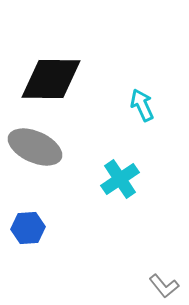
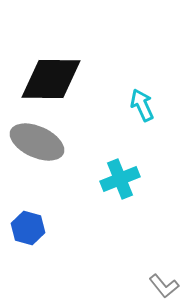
gray ellipse: moved 2 px right, 5 px up
cyan cross: rotated 12 degrees clockwise
blue hexagon: rotated 20 degrees clockwise
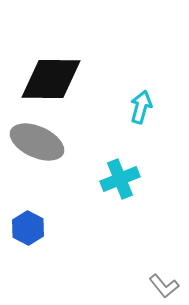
cyan arrow: moved 1 px left, 2 px down; rotated 40 degrees clockwise
blue hexagon: rotated 12 degrees clockwise
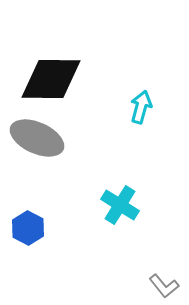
gray ellipse: moved 4 px up
cyan cross: moved 26 px down; rotated 36 degrees counterclockwise
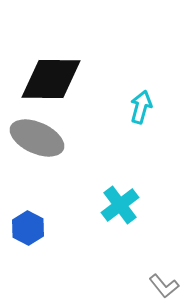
cyan cross: rotated 21 degrees clockwise
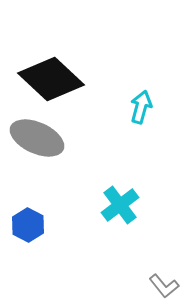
black diamond: rotated 42 degrees clockwise
blue hexagon: moved 3 px up
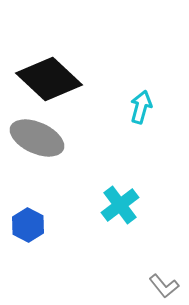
black diamond: moved 2 px left
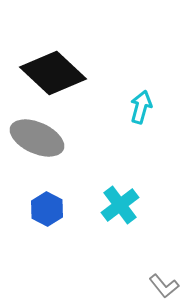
black diamond: moved 4 px right, 6 px up
blue hexagon: moved 19 px right, 16 px up
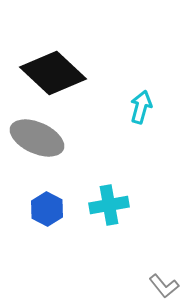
cyan cross: moved 11 px left; rotated 27 degrees clockwise
